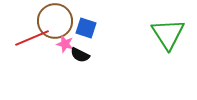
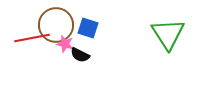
brown circle: moved 1 px right, 4 px down
blue square: moved 2 px right
red line: rotated 12 degrees clockwise
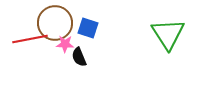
brown circle: moved 1 px left, 2 px up
red line: moved 2 px left, 1 px down
pink star: rotated 12 degrees counterclockwise
black semicircle: moved 1 px left, 2 px down; rotated 42 degrees clockwise
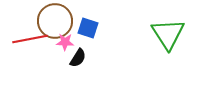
brown circle: moved 2 px up
pink star: moved 2 px up
black semicircle: moved 1 px left, 1 px down; rotated 126 degrees counterclockwise
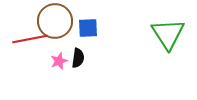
blue square: rotated 20 degrees counterclockwise
pink star: moved 6 px left, 19 px down; rotated 24 degrees counterclockwise
black semicircle: rotated 24 degrees counterclockwise
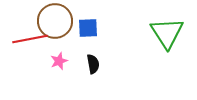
green triangle: moved 1 px left, 1 px up
black semicircle: moved 15 px right, 6 px down; rotated 18 degrees counterclockwise
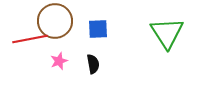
blue square: moved 10 px right, 1 px down
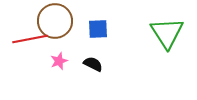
black semicircle: rotated 54 degrees counterclockwise
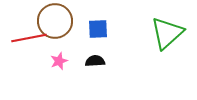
green triangle: rotated 21 degrees clockwise
red line: moved 1 px left, 1 px up
black semicircle: moved 2 px right, 3 px up; rotated 30 degrees counterclockwise
